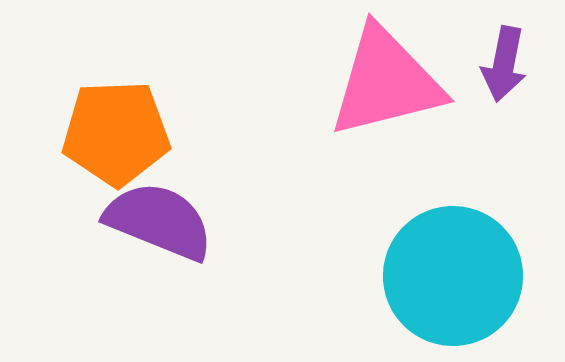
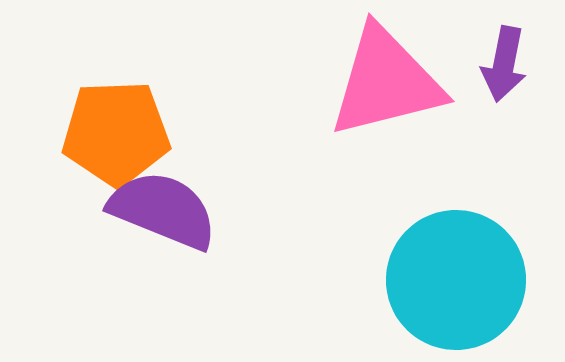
purple semicircle: moved 4 px right, 11 px up
cyan circle: moved 3 px right, 4 px down
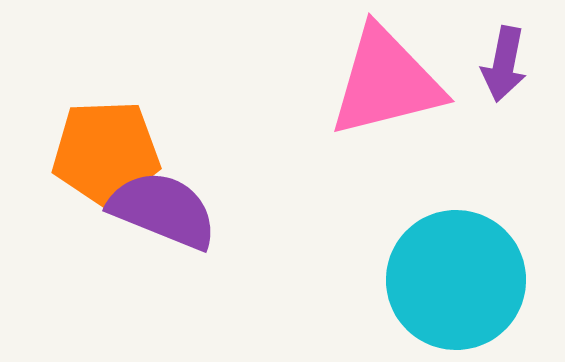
orange pentagon: moved 10 px left, 20 px down
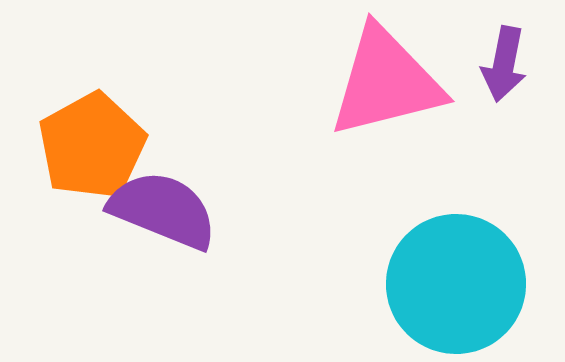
orange pentagon: moved 14 px left, 7 px up; rotated 27 degrees counterclockwise
cyan circle: moved 4 px down
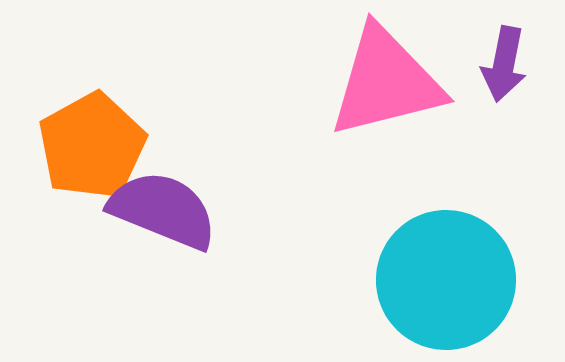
cyan circle: moved 10 px left, 4 px up
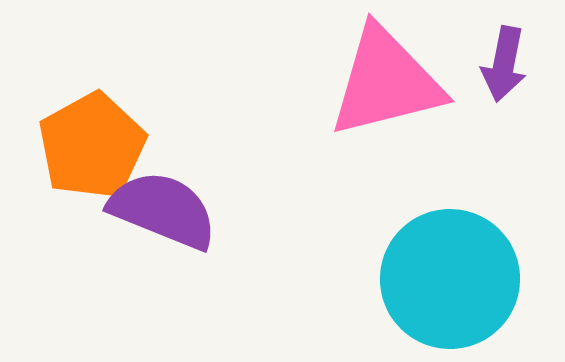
cyan circle: moved 4 px right, 1 px up
